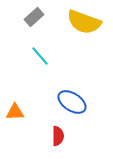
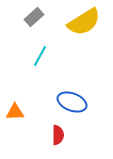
yellow semicircle: rotated 52 degrees counterclockwise
cyan line: rotated 70 degrees clockwise
blue ellipse: rotated 12 degrees counterclockwise
red semicircle: moved 1 px up
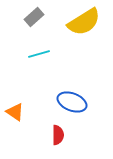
cyan line: moved 1 px left, 2 px up; rotated 45 degrees clockwise
orange triangle: rotated 36 degrees clockwise
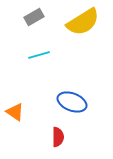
gray rectangle: rotated 12 degrees clockwise
yellow semicircle: moved 1 px left
cyan line: moved 1 px down
red semicircle: moved 2 px down
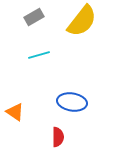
yellow semicircle: moved 1 px left, 1 px up; rotated 20 degrees counterclockwise
blue ellipse: rotated 12 degrees counterclockwise
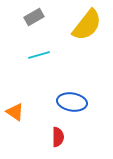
yellow semicircle: moved 5 px right, 4 px down
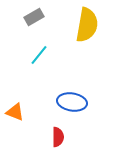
yellow semicircle: rotated 28 degrees counterclockwise
cyan line: rotated 35 degrees counterclockwise
orange triangle: rotated 12 degrees counterclockwise
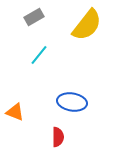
yellow semicircle: rotated 28 degrees clockwise
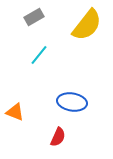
red semicircle: rotated 24 degrees clockwise
